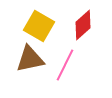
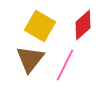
yellow square: moved 1 px right
brown triangle: rotated 40 degrees counterclockwise
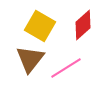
pink line: moved 1 px right, 3 px down; rotated 32 degrees clockwise
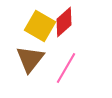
red diamond: moved 19 px left, 3 px up
pink line: rotated 28 degrees counterclockwise
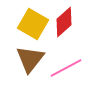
yellow square: moved 7 px left, 2 px up
pink line: rotated 32 degrees clockwise
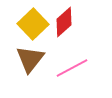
yellow square: rotated 16 degrees clockwise
pink line: moved 6 px right
